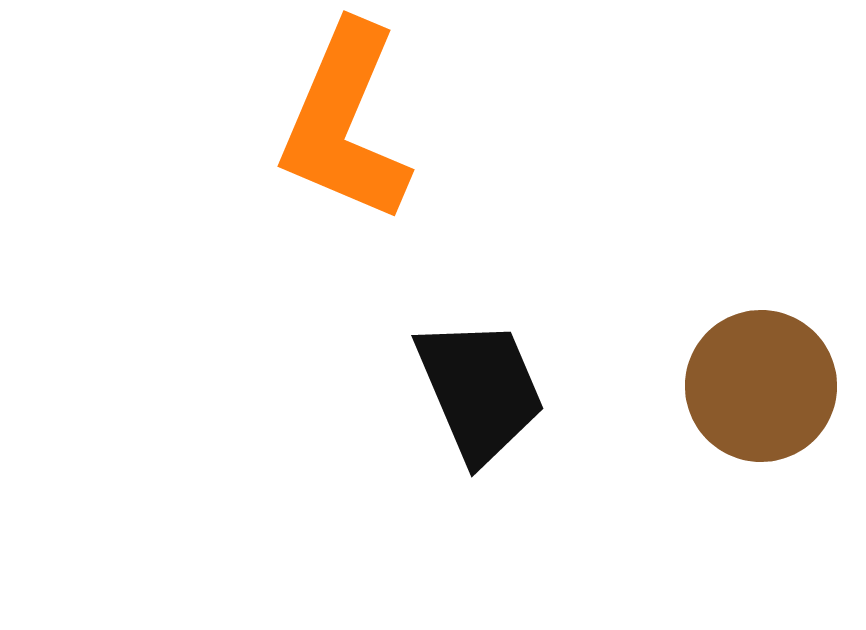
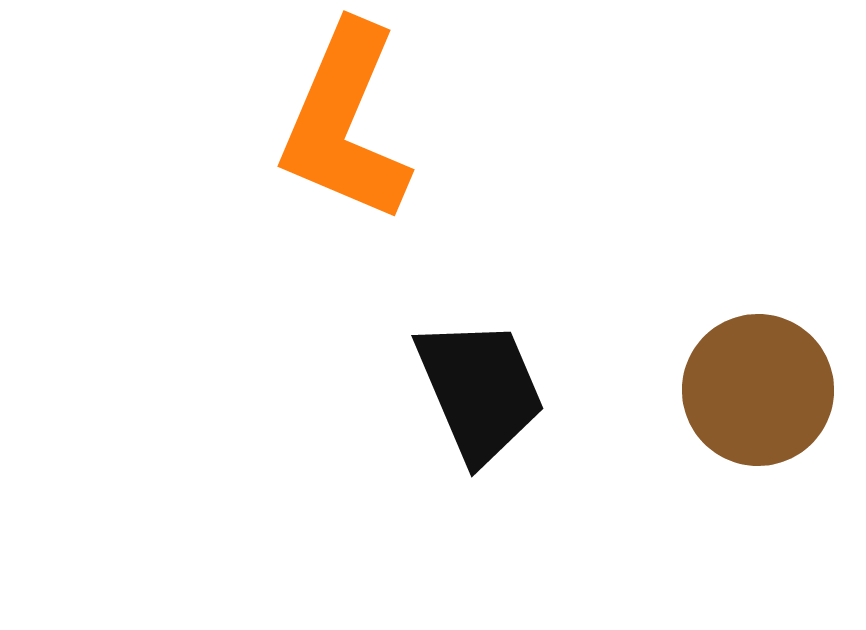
brown circle: moved 3 px left, 4 px down
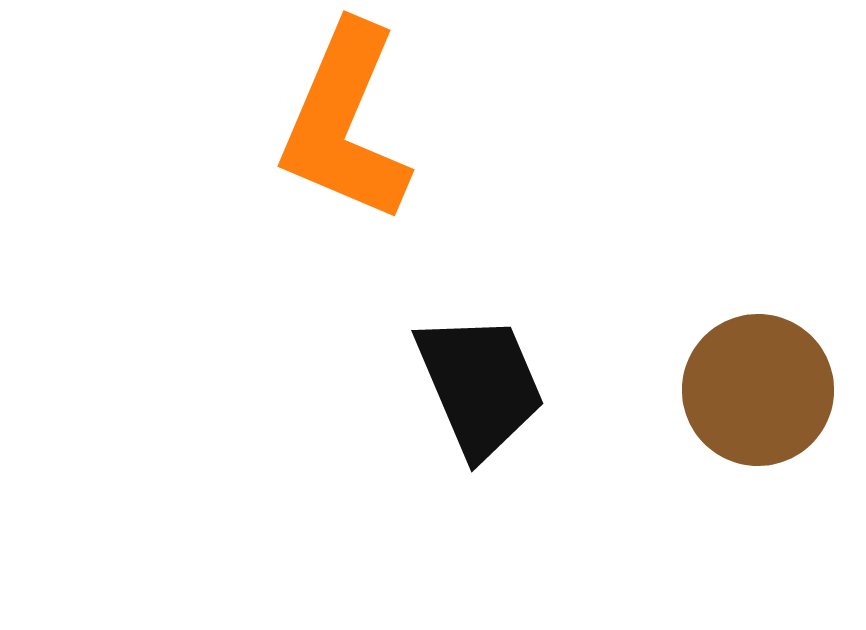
black trapezoid: moved 5 px up
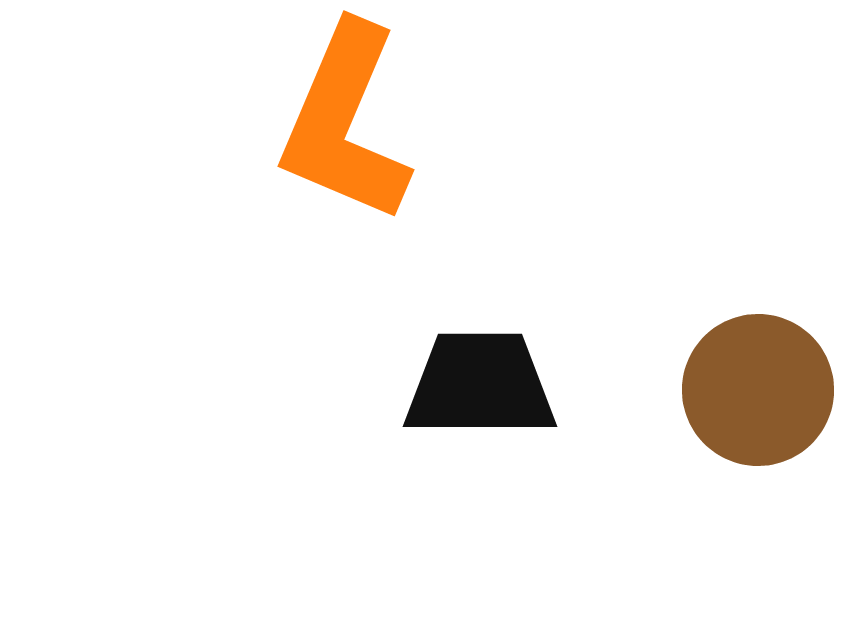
black trapezoid: rotated 67 degrees counterclockwise
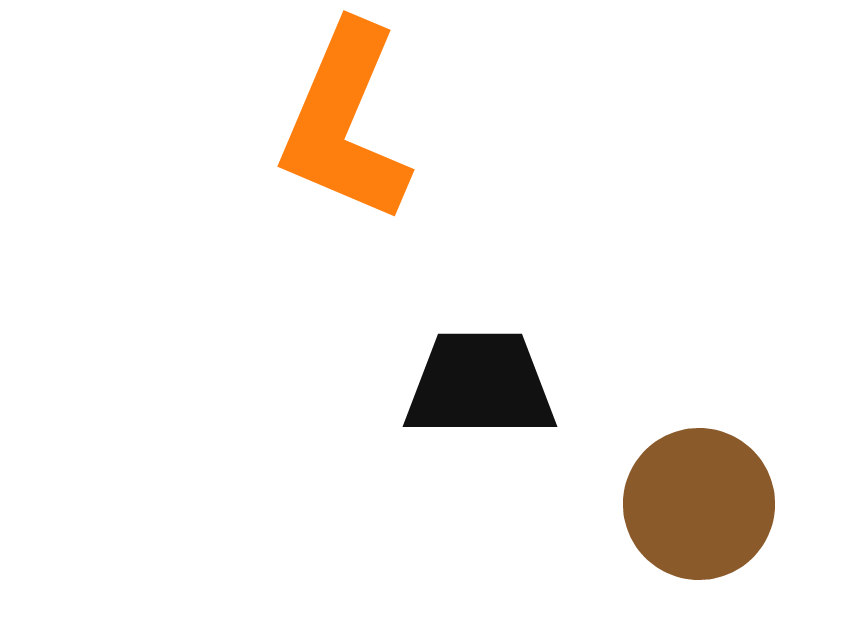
brown circle: moved 59 px left, 114 px down
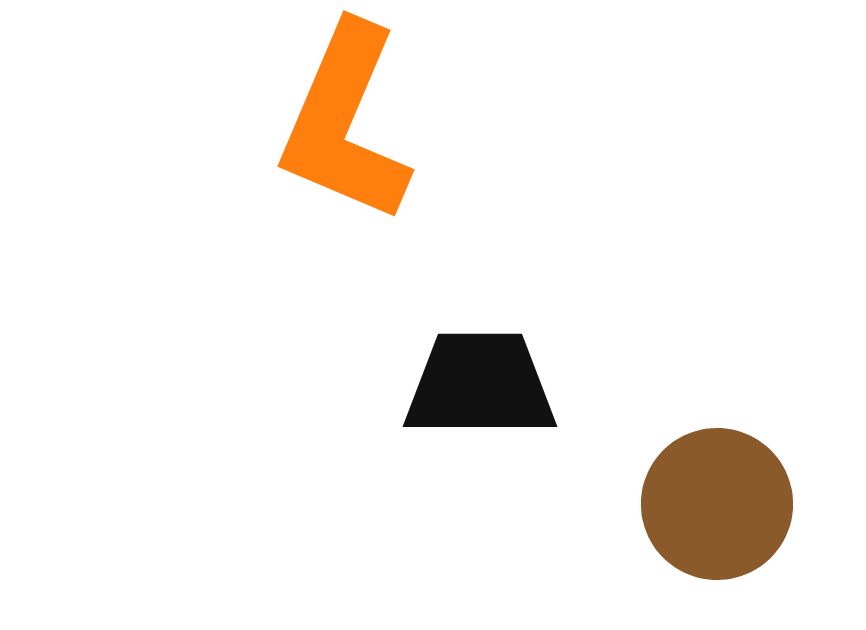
brown circle: moved 18 px right
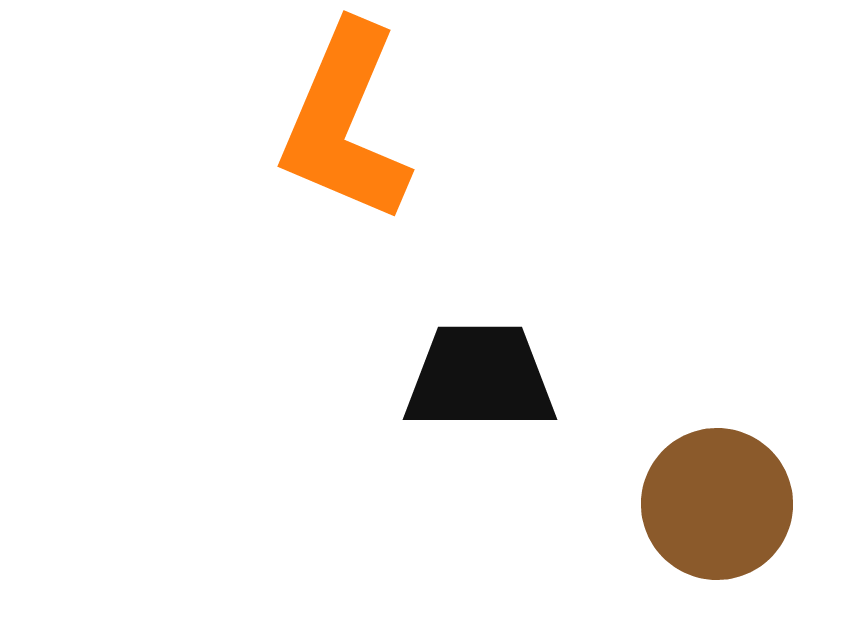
black trapezoid: moved 7 px up
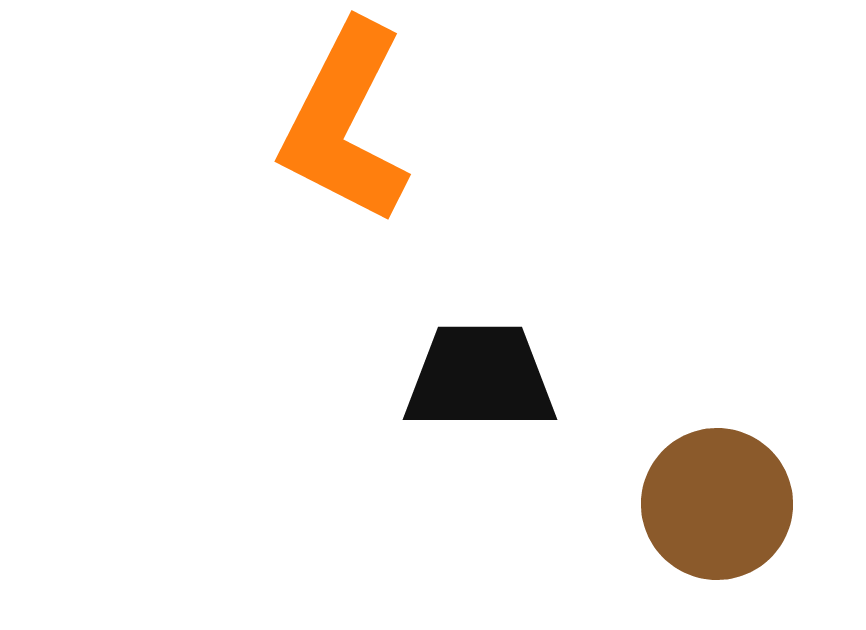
orange L-shape: rotated 4 degrees clockwise
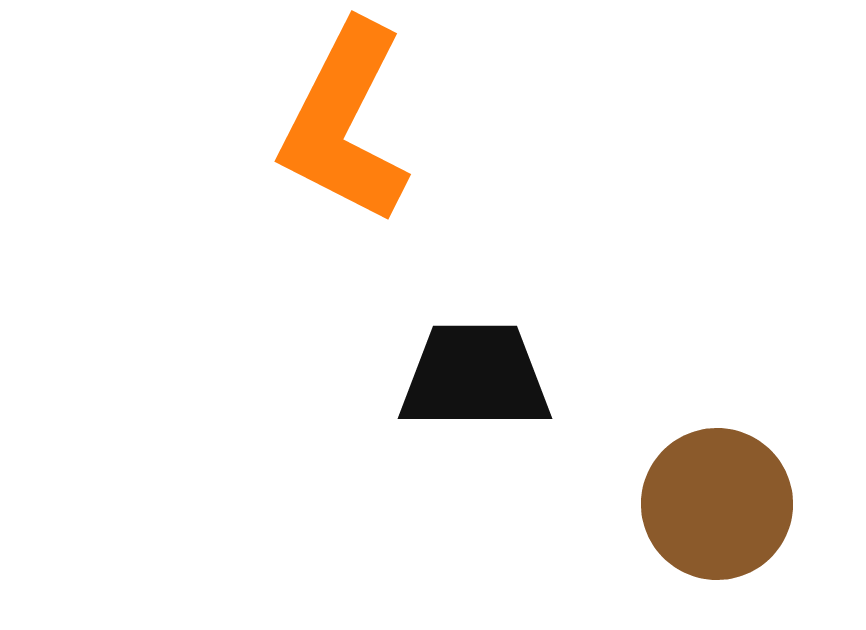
black trapezoid: moved 5 px left, 1 px up
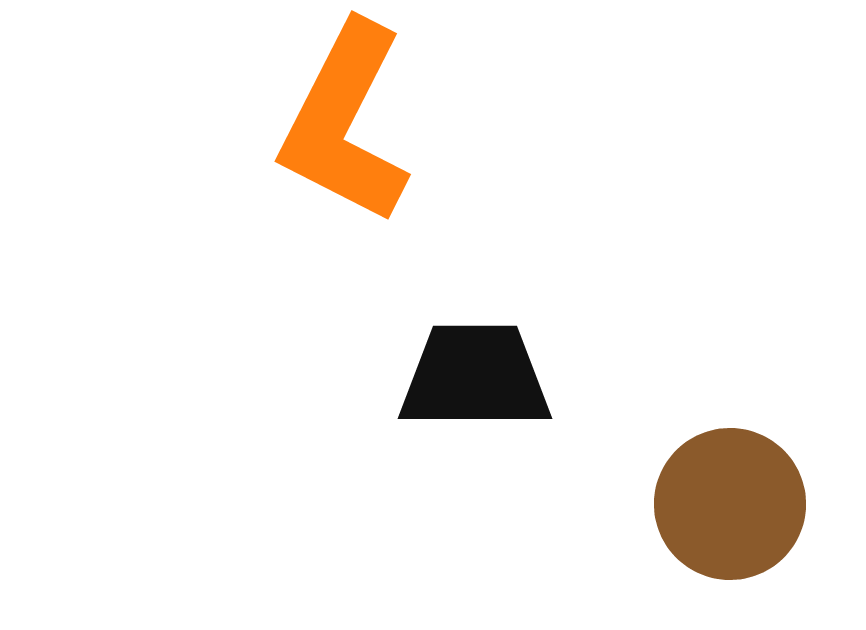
brown circle: moved 13 px right
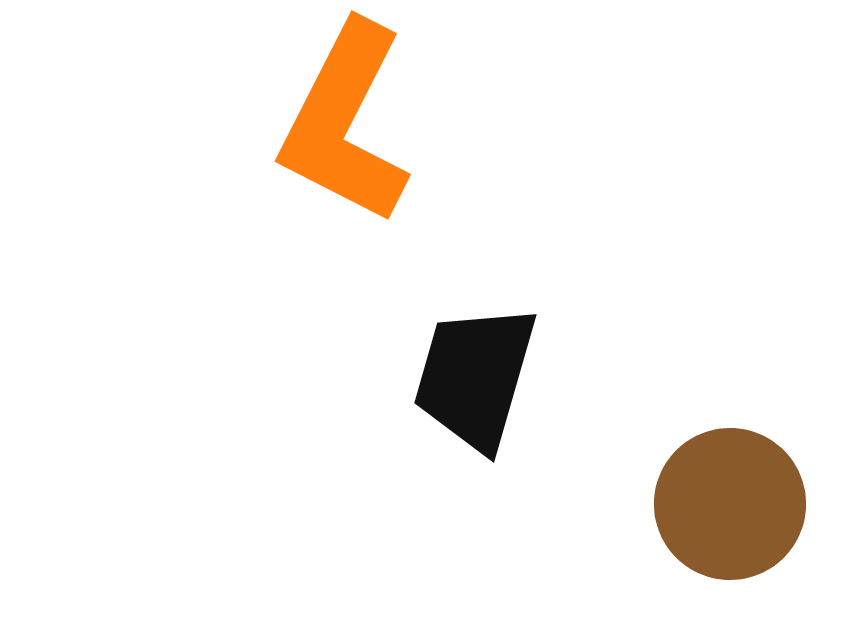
black trapezoid: rotated 74 degrees counterclockwise
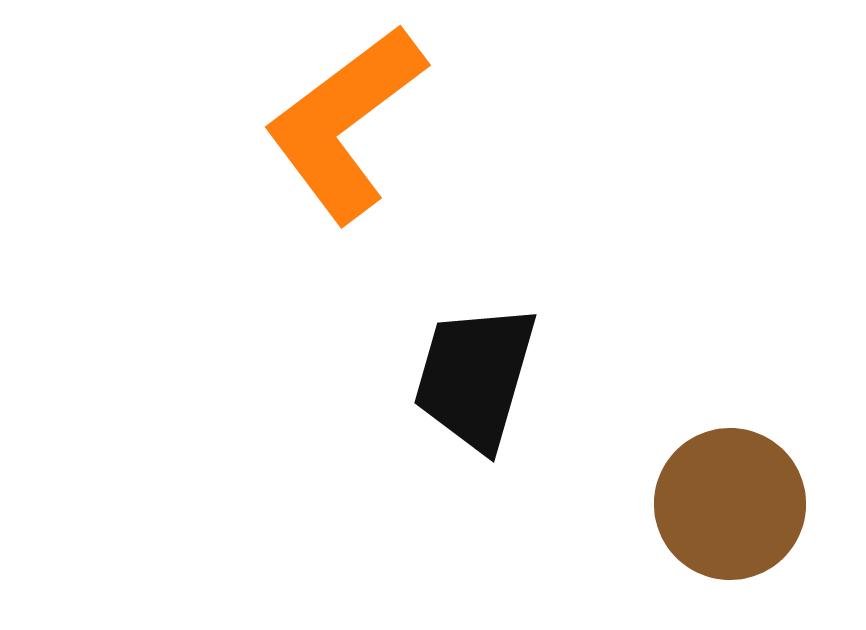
orange L-shape: rotated 26 degrees clockwise
